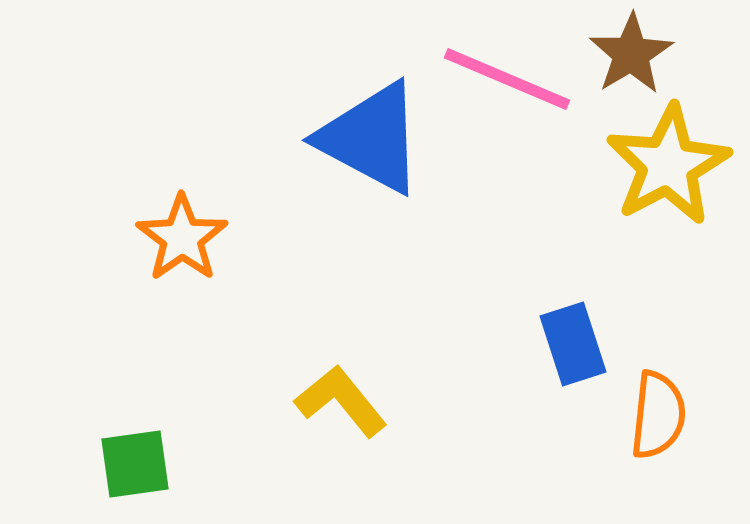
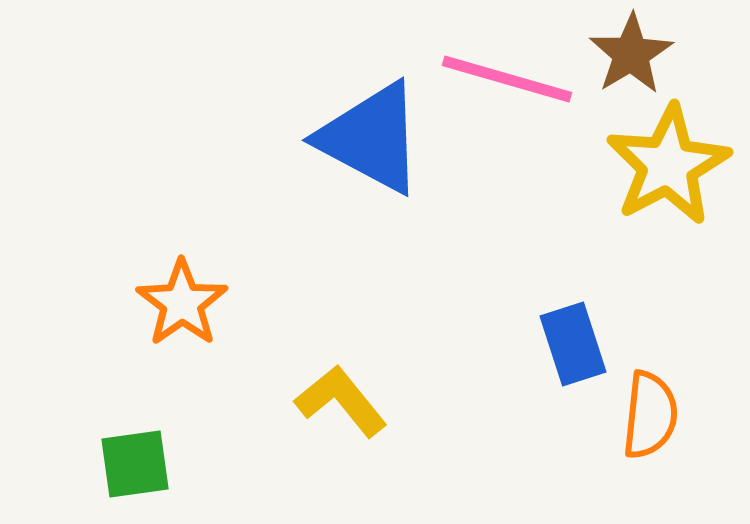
pink line: rotated 7 degrees counterclockwise
orange star: moved 65 px down
orange semicircle: moved 8 px left
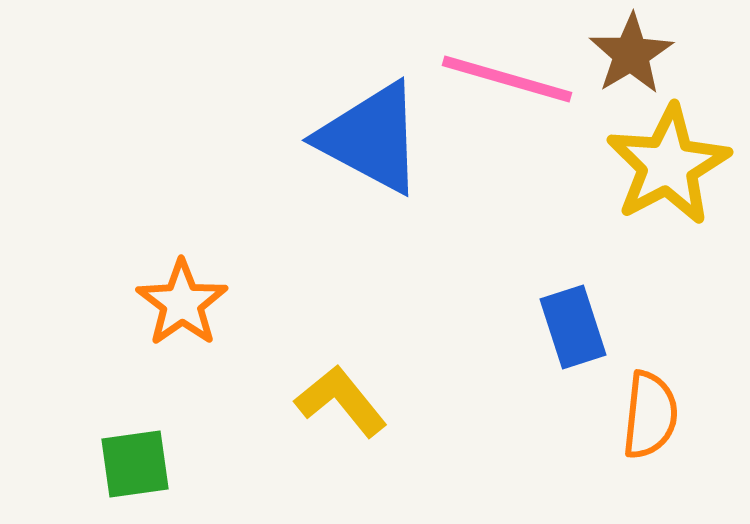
blue rectangle: moved 17 px up
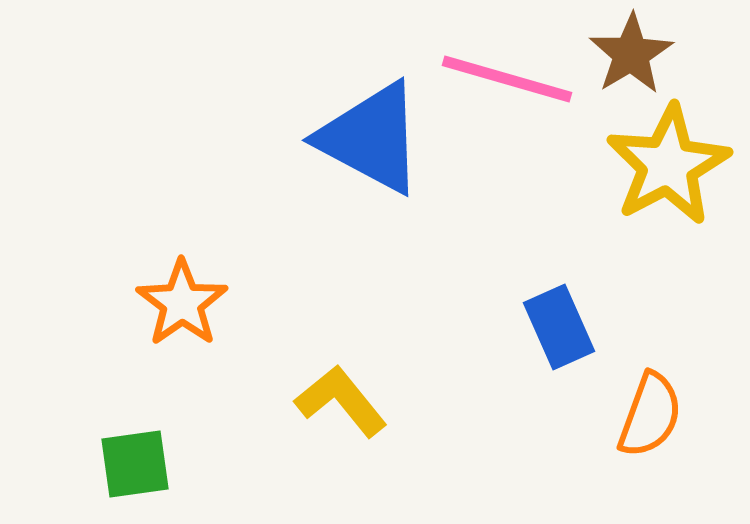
blue rectangle: moved 14 px left; rotated 6 degrees counterclockwise
orange semicircle: rotated 14 degrees clockwise
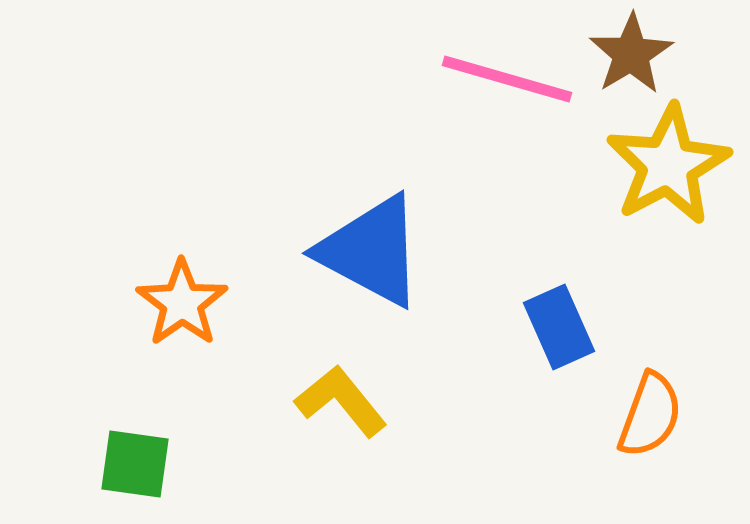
blue triangle: moved 113 px down
green square: rotated 16 degrees clockwise
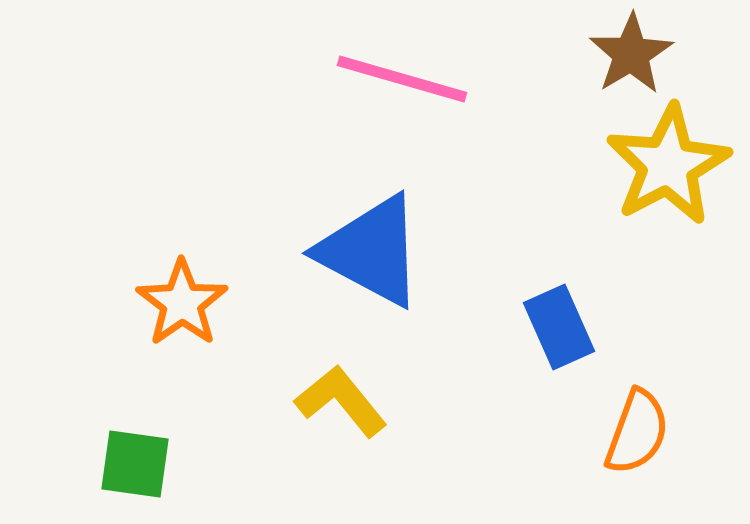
pink line: moved 105 px left
orange semicircle: moved 13 px left, 17 px down
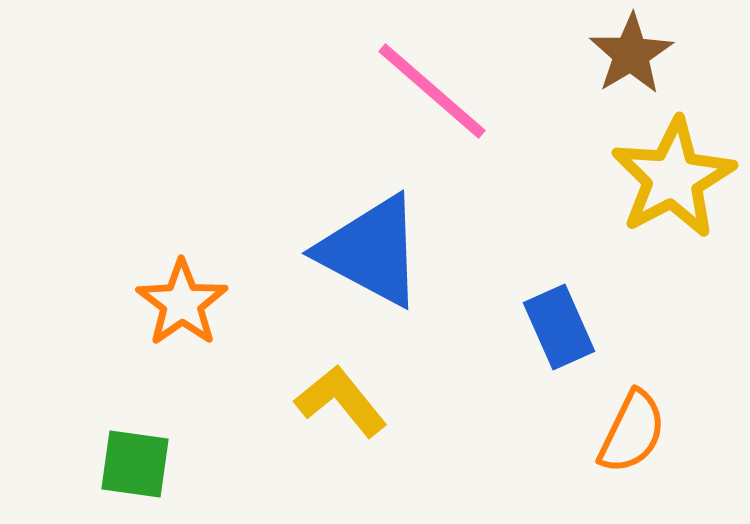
pink line: moved 30 px right, 12 px down; rotated 25 degrees clockwise
yellow star: moved 5 px right, 13 px down
orange semicircle: moved 5 px left; rotated 6 degrees clockwise
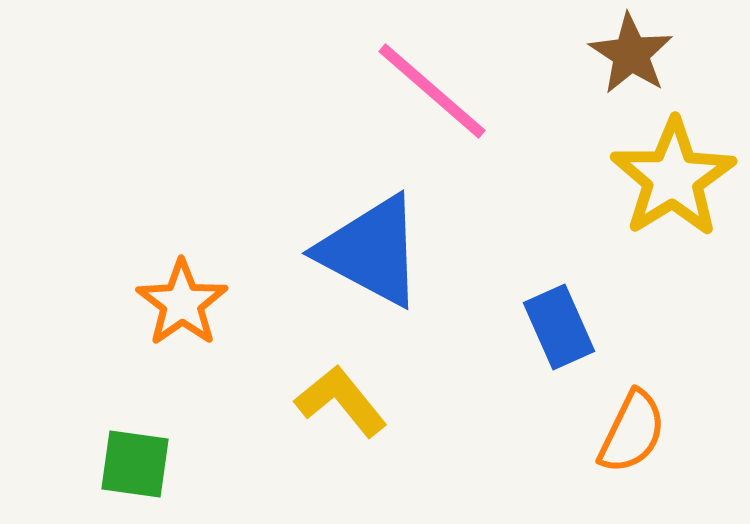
brown star: rotated 8 degrees counterclockwise
yellow star: rotated 4 degrees counterclockwise
